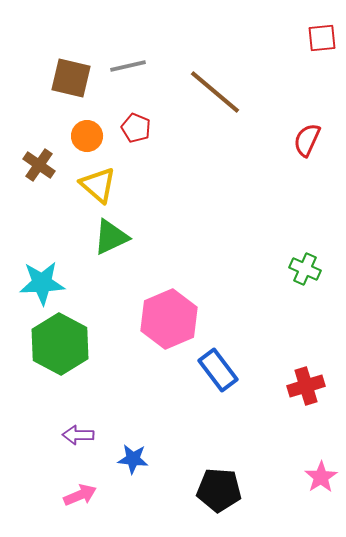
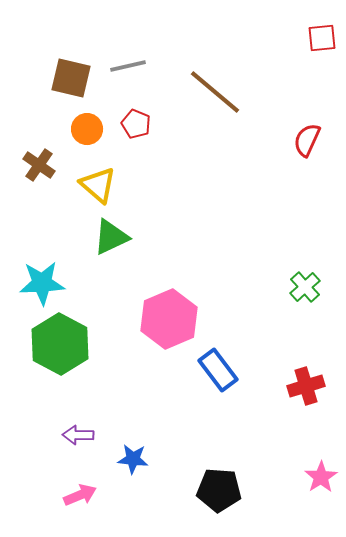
red pentagon: moved 4 px up
orange circle: moved 7 px up
green cross: moved 18 px down; rotated 24 degrees clockwise
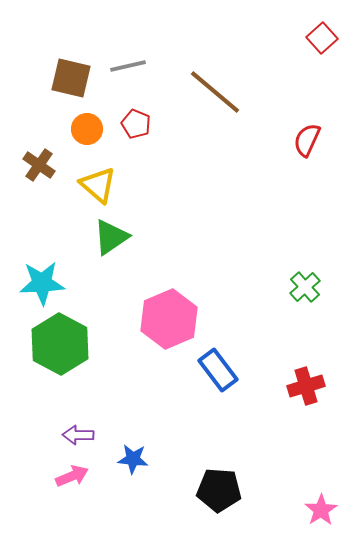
red square: rotated 36 degrees counterclockwise
green triangle: rotated 9 degrees counterclockwise
pink star: moved 33 px down
pink arrow: moved 8 px left, 19 px up
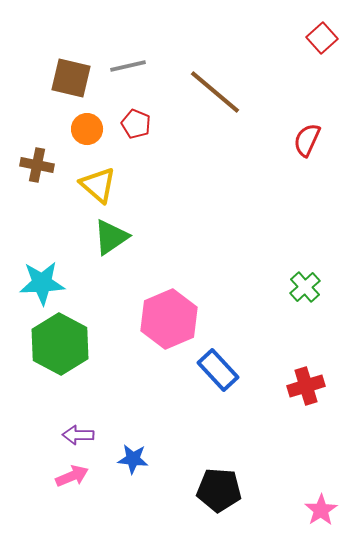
brown cross: moved 2 px left; rotated 24 degrees counterclockwise
blue rectangle: rotated 6 degrees counterclockwise
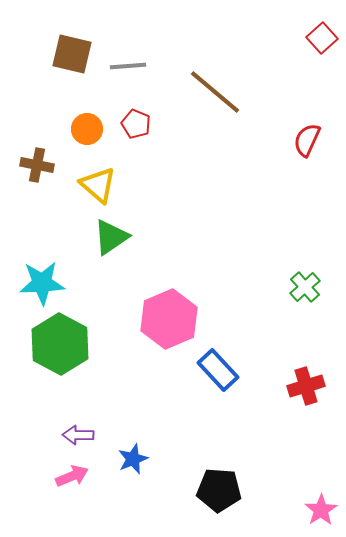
gray line: rotated 9 degrees clockwise
brown square: moved 1 px right, 24 px up
blue star: rotated 28 degrees counterclockwise
